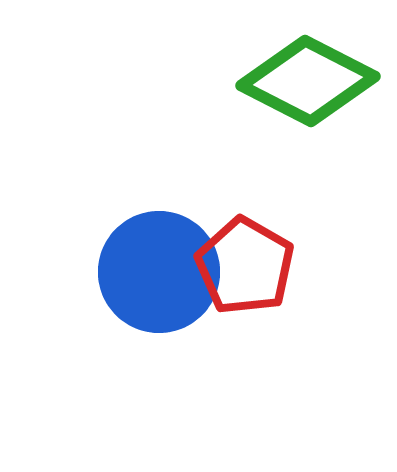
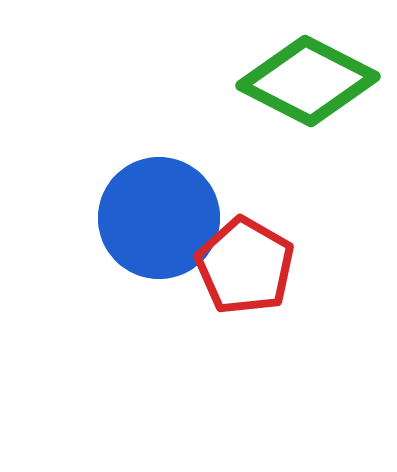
blue circle: moved 54 px up
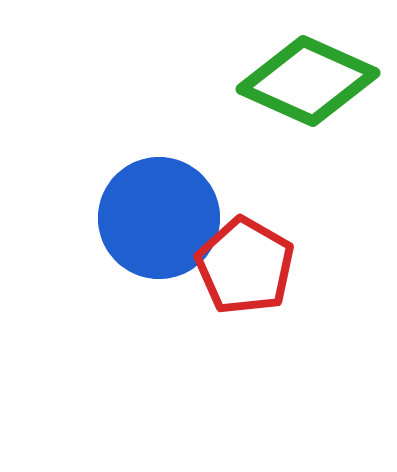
green diamond: rotated 3 degrees counterclockwise
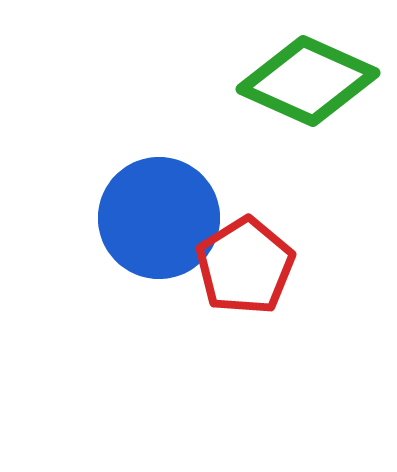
red pentagon: rotated 10 degrees clockwise
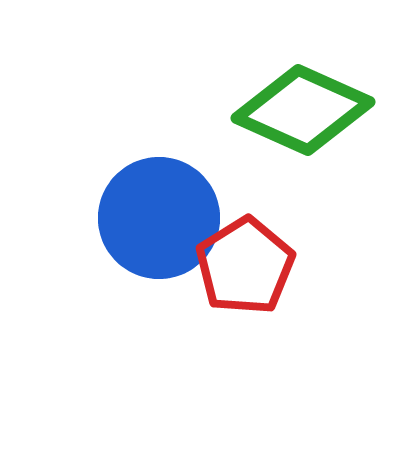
green diamond: moved 5 px left, 29 px down
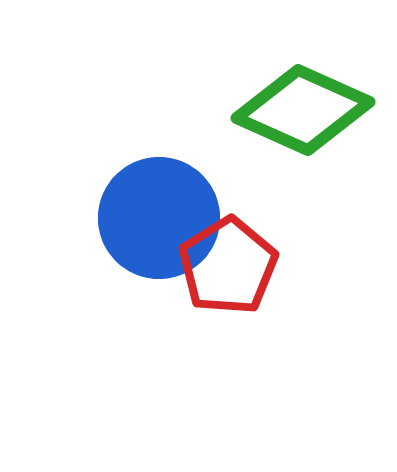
red pentagon: moved 17 px left
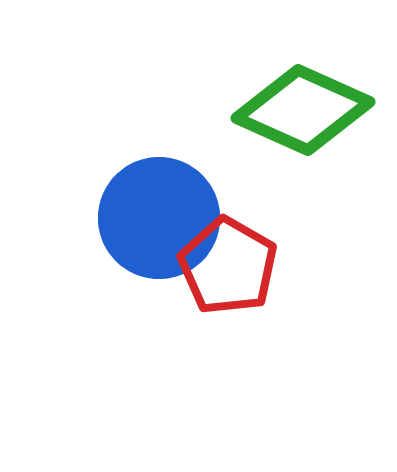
red pentagon: rotated 10 degrees counterclockwise
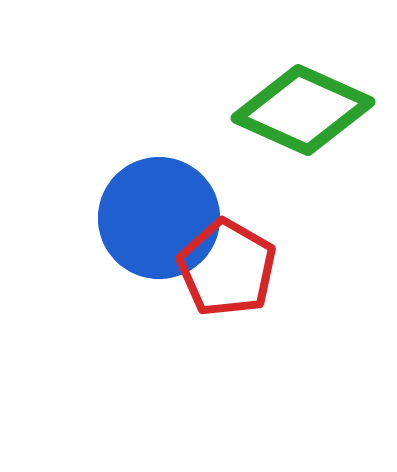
red pentagon: moved 1 px left, 2 px down
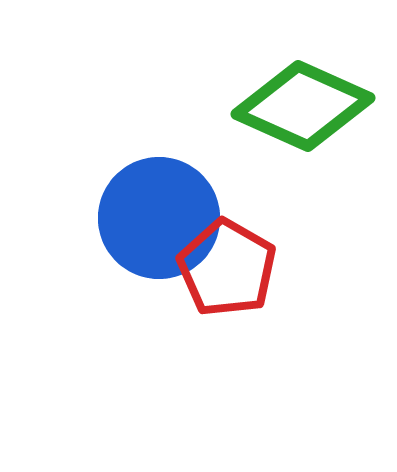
green diamond: moved 4 px up
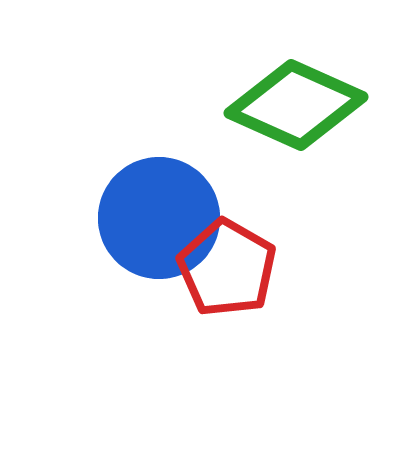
green diamond: moved 7 px left, 1 px up
